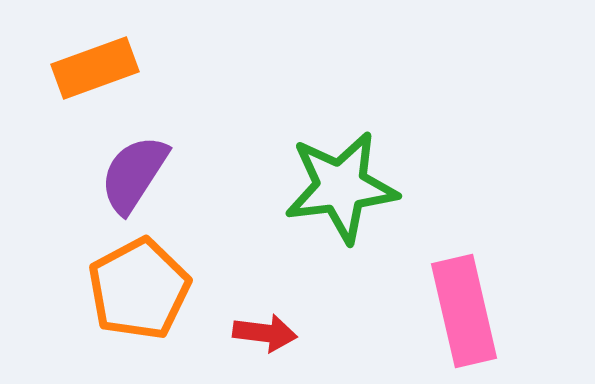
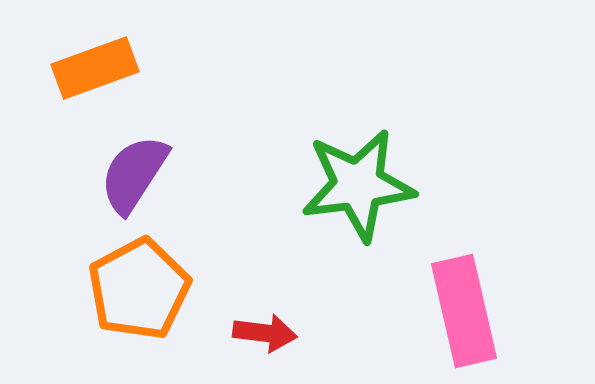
green star: moved 17 px right, 2 px up
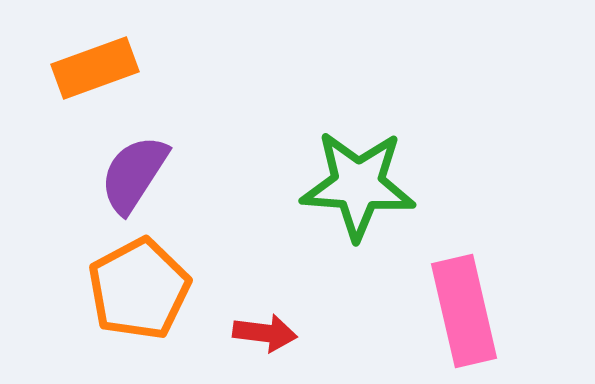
green star: rotated 11 degrees clockwise
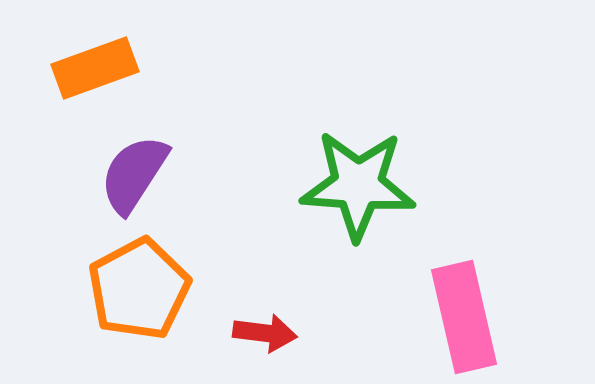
pink rectangle: moved 6 px down
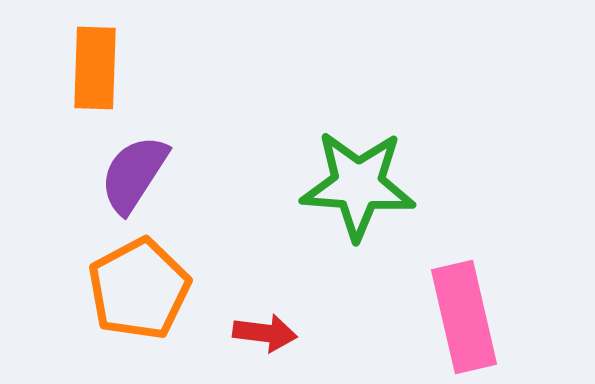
orange rectangle: rotated 68 degrees counterclockwise
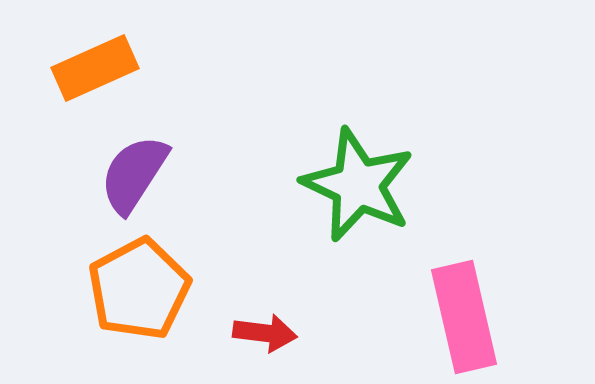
orange rectangle: rotated 64 degrees clockwise
green star: rotated 21 degrees clockwise
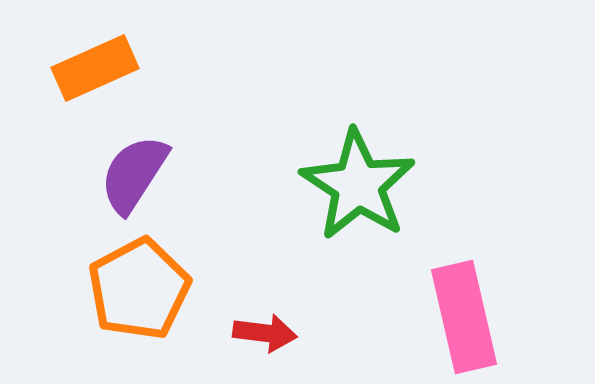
green star: rotated 8 degrees clockwise
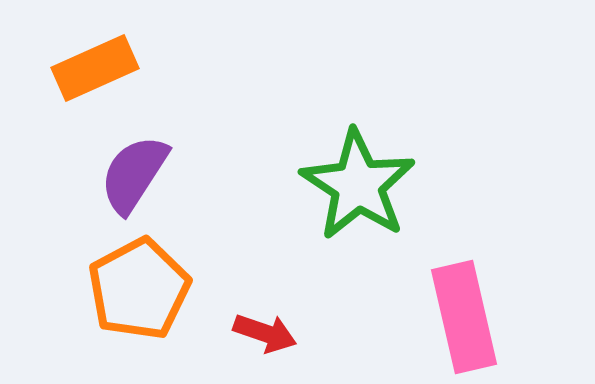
red arrow: rotated 12 degrees clockwise
